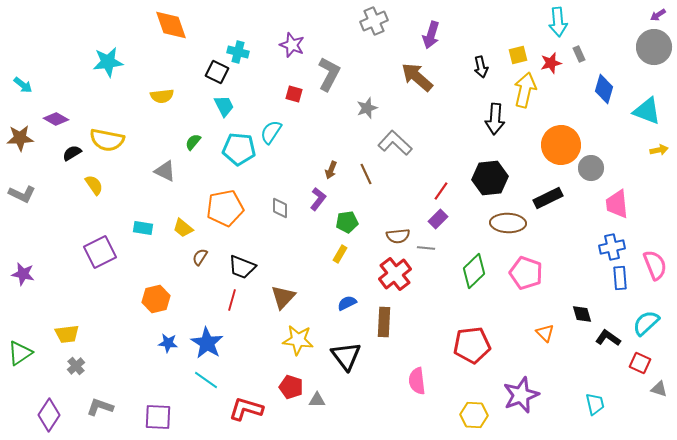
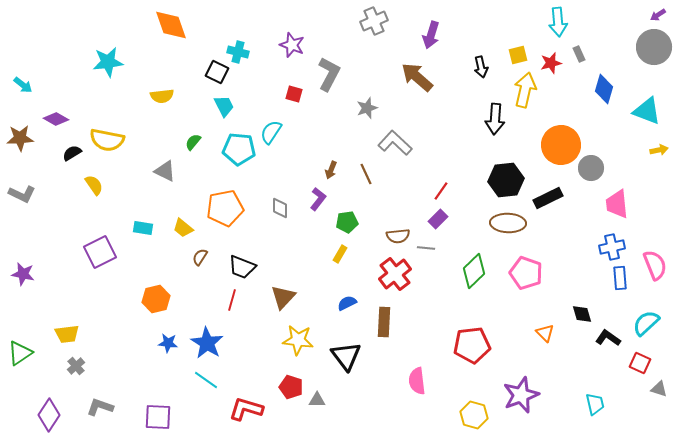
black hexagon at (490, 178): moved 16 px right, 2 px down
yellow hexagon at (474, 415): rotated 12 degrees clockwise
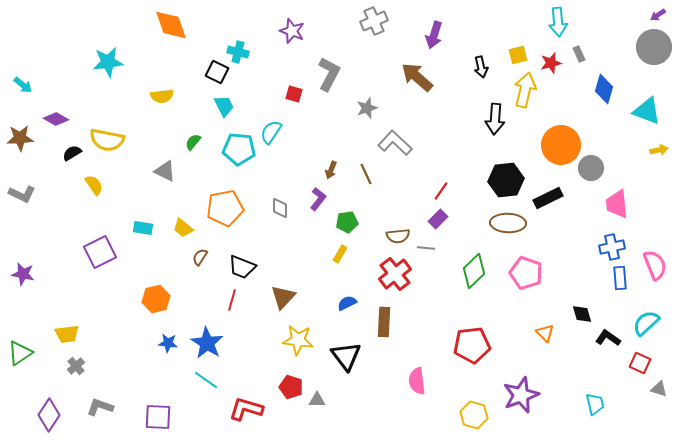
purple arrow at (431, 35): moved 3 px right
purple star at (292, 45): moved 14 px up
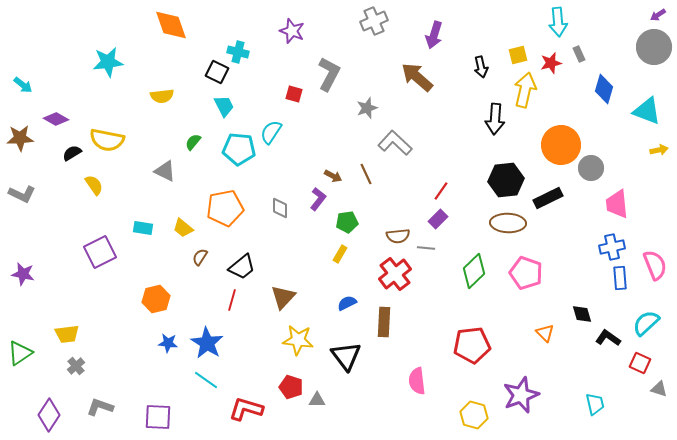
brown arrow at (331, 170): moved 2 px right, 6 px down; rotated 84 degrees counterclockwise
black trapezoid at (242, 267): rotated 60 degrees counterclockwise
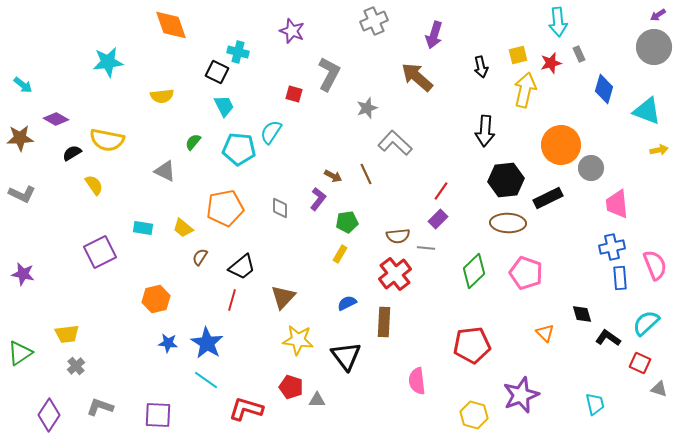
black arrow at (495, 119): moved 10 px left, 12 px down
purple square at (158, 417): moved 2 px up
